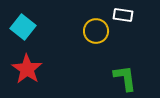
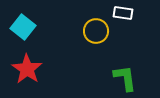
white rectangle: moved 2 px up
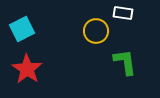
cyan square: moved 1 px left, 2 px down; rotated 25 degrees clockwise
green L-shape: moved 16 px up
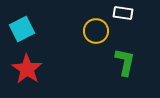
green L-shape: rotated 20 degrees clockwise
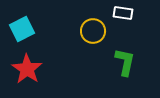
yellow circle: moved 3 px left
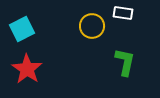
yellow circle: moved 1 px left, 5 px up
